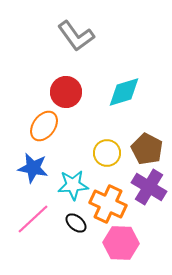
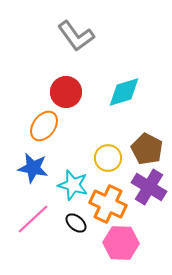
yellow circle: moved 1 px right, 5 px down
cyan star: rotated 20 degrees clockwise
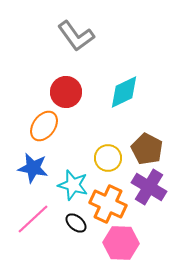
cyan diamond: rotated 9 degrees counterclockwise
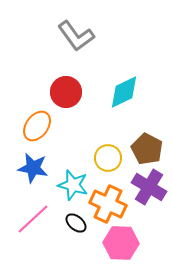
orange ellipse: moved 7 px left
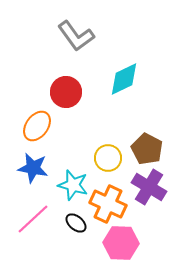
cyan diamond: moved 13 px up
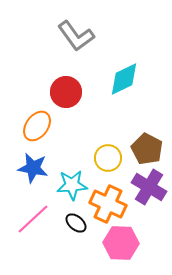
cyan star: moved 1 px left; rotated 20 degrees counterclockwise
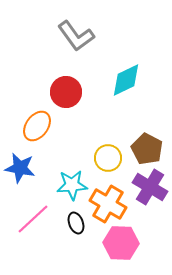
cyan diamond: moved 2 px right, 1 px down
blue star: moved 13 px left
purple cross: moved 1 px right
orange cross: rotated 6 degrees clockwise
black ellipse: rotated 30 degrees clockwise
